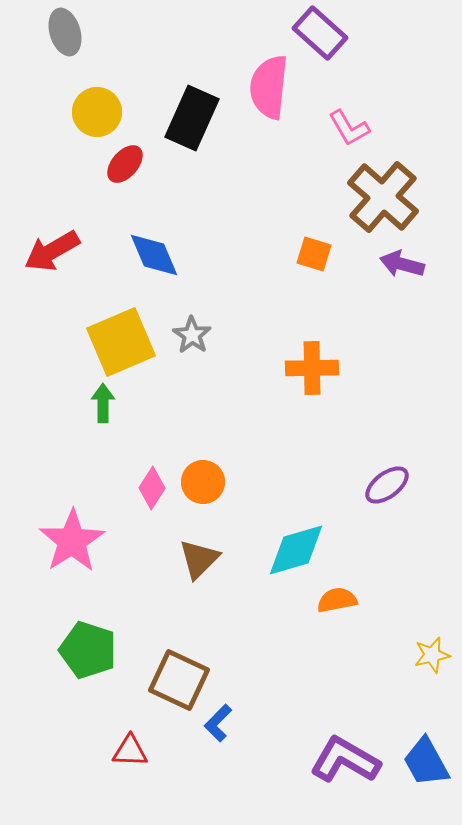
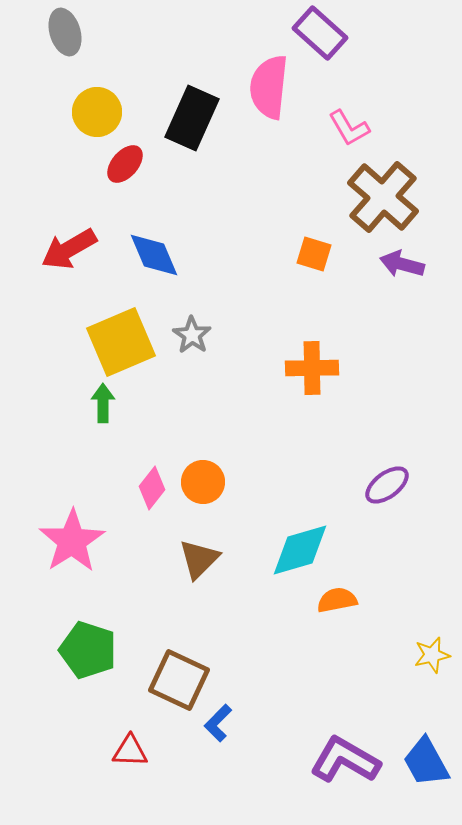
red arrow: moved 17 px right, 2 px up
pink diamond: rotated 6 degrees clockwise
cyan diamond: moved 4 px right
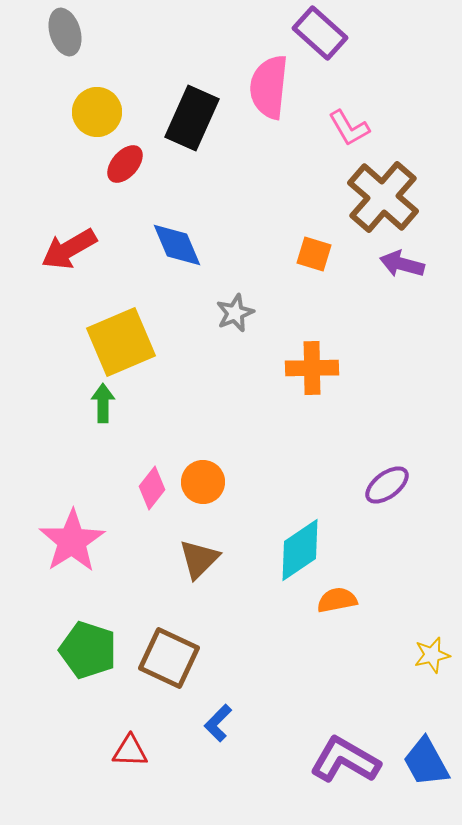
blue diamond: moved 23 px right, 10 px up
gray star: moved 43 px right, 22 px up; rotated 15 degrees clockwise
cyan diamond: rotated 18 degrees counterclockwise
brown square: moved 10 px left, 22 px up
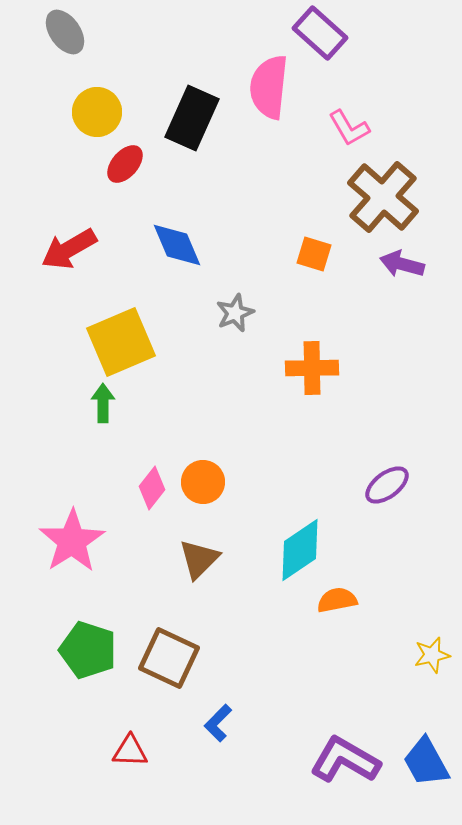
gray ellipse: rotated 18 degrees counterclockwise
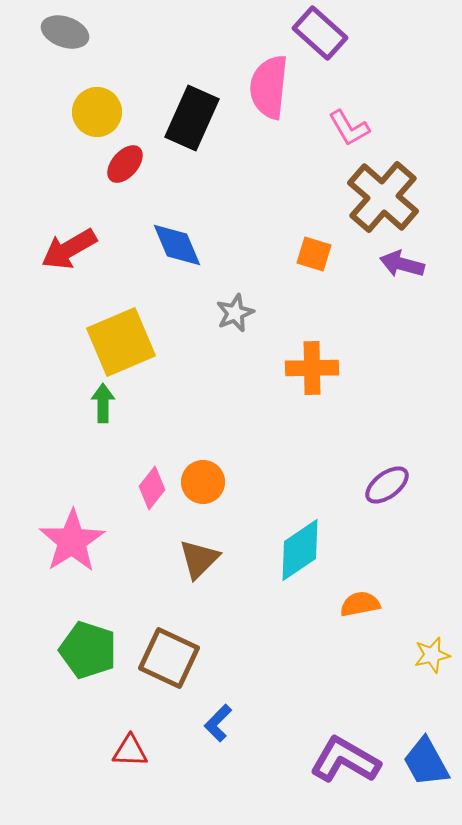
gray ellipse: rotated 36 degrees counterclockwise
orange semicircle: moved 23 px right, 4 px down
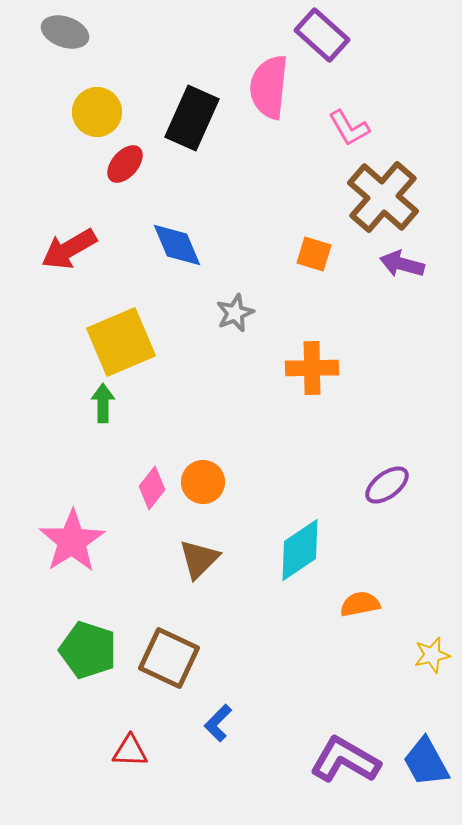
purple rectangle: moved 2 px right, 2 px down
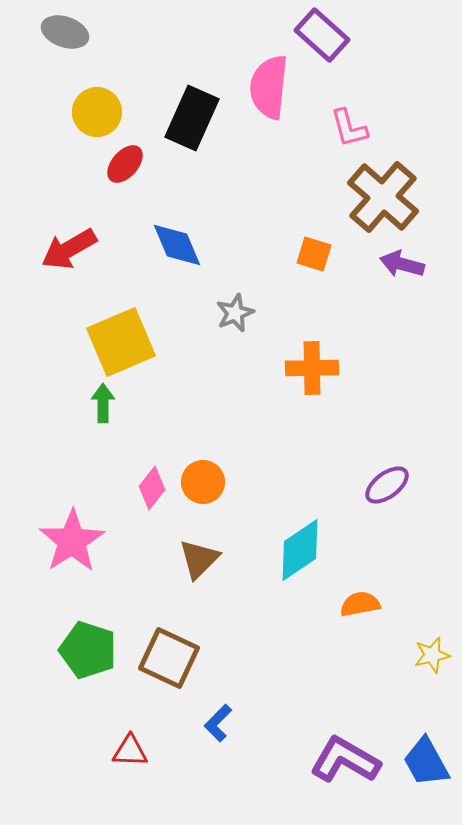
pink L-shape: rotated 15 degrees clockwise
